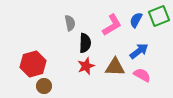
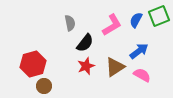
black semicircle: rotated 36 degrees clockwise
brown triangle: rotated 35 degrees counterclockwise
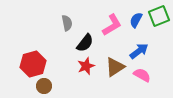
gray semicircle: moved 3 px left
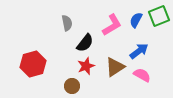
brown circle: moved 28 px right
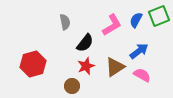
gray semicircle: moved 2 px left, 1 px up
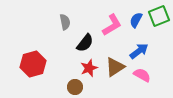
red star: moved 3 px right, 2 px down
brown circle: moved 3 px right, 1 px down
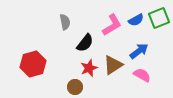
green square: moved 2 px down
blue semicircle: rotated 147 degrees counterclockwise
brown triangle: moved 2 px left, 2 px up
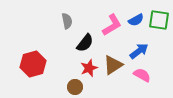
green square: moved 2 px down; rotated 30 degrees clockwise
gray semicircle: moved 2 px right, 1 px up
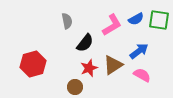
blue semicircle: moved 1 px up
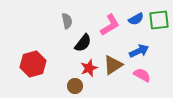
green square: rotated 15 degrees counterclockwise
pink L-shape: moved 2 px left
black semicircle: moved 2 px left
blue arrow: rotated 12 degrees clockwise
brown circle: moved 1 px up
